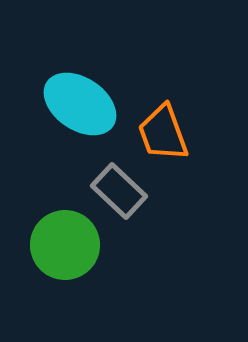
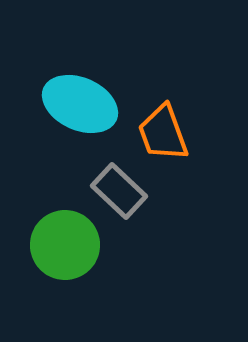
cyan ellipse: rotated 10 degrees counterclockwise
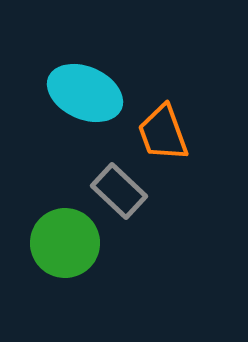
cyan ellipse: moved 5 px right, 11 px up
green circle: moved 2 px up
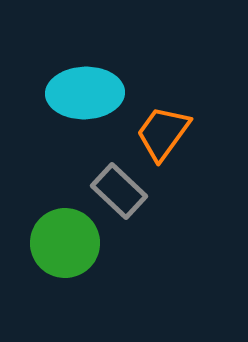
cyan ellipse: rotated 26 degrees counterclockwise
orange trapezoid: rotated 56 degrees clockwise
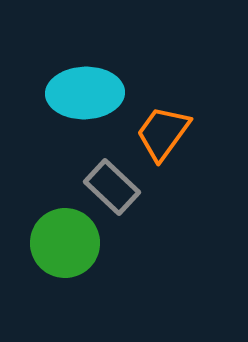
gray rectangle: moved 7 px left, 4 px up
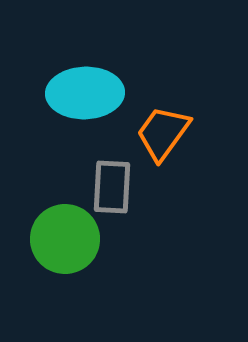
gray rectangle: rotated 50 degrees clockwise
green circle: moved 4 px up
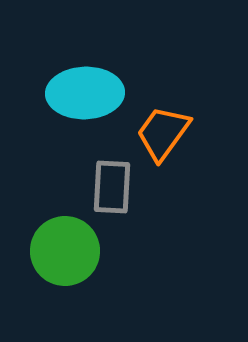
green circle: moved 12 px down
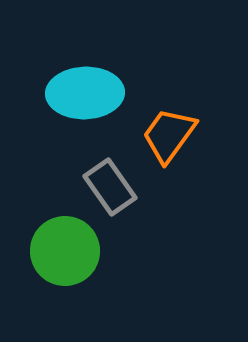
orange trapezoid: moved 6 px right, 2 px down
gray rectangle: moved 2 px left; rotated 38 degrees counterclockwise
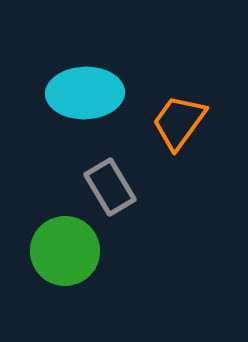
orange trapezoid: moved 10 px right, 13 px up
gray rectangle: rotated 4 degrees clockwise
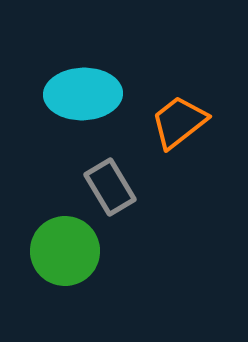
cyan ellipse: moved 2 px left, 1 px down
orange trapezoid: rotated 16 degrees clockwise
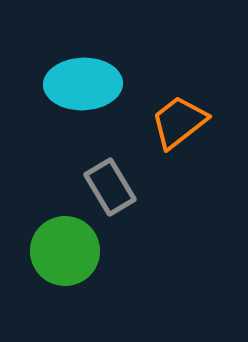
cyan ellipse: moved 10 px up
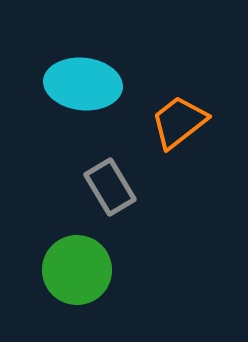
cyan ellipse: rotated 8 degrees clockwise
green circle: moved 12 px right, 19 px down
